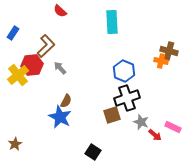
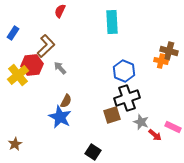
red semicircle: rotated 72 degrees clockwise
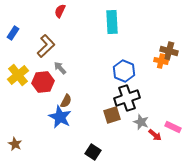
red hexagon: moved 11 px right, 17 px down
brown star: rotated 16 degrees counterclockwise
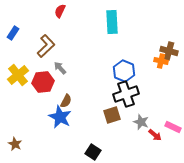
black cross: moved 1 px left, 4 px up
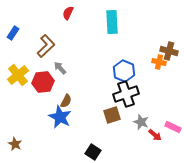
red semicircle: moved 8 px right, 2 px down
orange cross: moved 2 px left, 1 px down
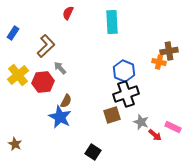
brown cross: rotated 24 degrees counterclockwise
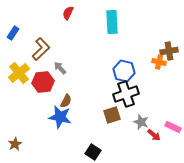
brown L-shape: moved 5 px left, 3 px down
blue hexagon: rotated 10 degrees counterclockwise
yellow cross: moved 1 px right, 2 px up
blue star: rotated 15 degrees counterclockwise
red arrow: moved 1 px left
brown star: rotated 16 degrees clockwise
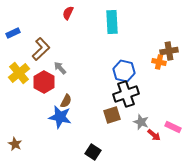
blue rectangle: rotated 32 degrees clockwise
red hexagon: moved 1 px right; rotated 25 degrees counterclockwise
brown star: rotated 16 degrees counterclockwise
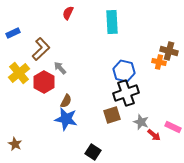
brown cross: rotated 24 degrees clockwise
black cross: moved 1 px up
blue star: moved 6 px right, 2 px down
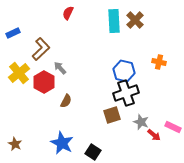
cyan rectangle: moved 2 px right, 1 px up
brown cross: moved 34 px left, 31 px up; rotated 30 degrees clockwise
blue star: moved 4 px left, 24 px down; rotated 15 degrees clockwise
